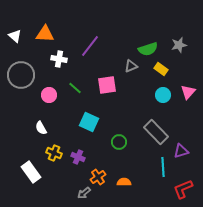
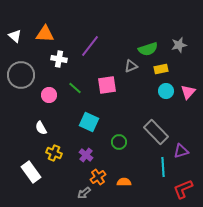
yellow rectangle: rotated 48 degrees counterclockwise
cyan circle: moved 3 px right, 4 px up
purple cross: moved 8 px right, 2 px up; rotated 16 degrees clockwise
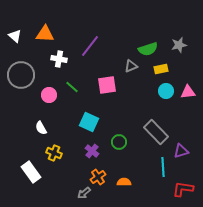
green line: moved 3 px left, 1 px up
pink triangle: rotated 42 degrees clockwise
purple cross: moved 6 px right, 4 px up
red L-shape: rotated 30 degrees clockwise
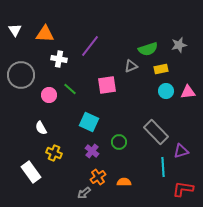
white triangle: moved 6 px up; rotated 16 degrees clockwise
green line: moved 2 px left, 2 px down
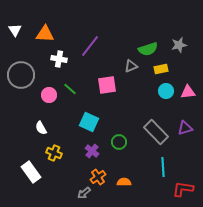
purple triangle: moved 4 px right, 23 px up
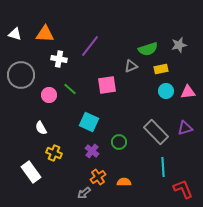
white triangle: moved 4 px down; rotated 40 degrees counterclockwise
red L-shape: rotated 60 degrees clockwise
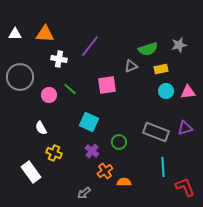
white triangle: rotated 16 degrees counterclockwise
gray circle: moved 1 px left, 2 px down
gray rectangle: rotated 25 degrees counterclockwise
orange cross: moved 7 px right, 6 px up
red L-shape: moved 2 px right, 2 px up
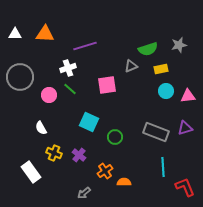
purple line: moved 5 px left; rotated 35 degrees clockwise
white cross: moved 9 px right, 9 px down; rotated 28 degrees counterclockwise
pink triangle: moved 4 px down
green circle: moved 4 px left, 5 px up
purple cross: moved 13 px left, 4 px down
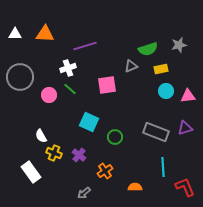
white semicircle: moved 8 px down
orange semicircle: moved 11 px right, 5 px down
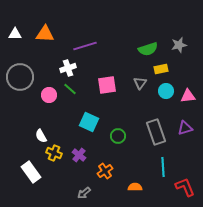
gray triangle: moved 9 px right, 17 px down; rotated 32 degrees counterclockwise
gray rectangle: rotated 50 degrees clockwise
green circle: moved 3 px right, 1 px up
